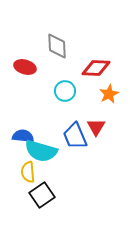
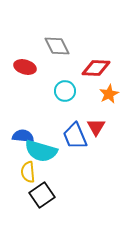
gray diamond: rotated 24 degrees counterclockwise
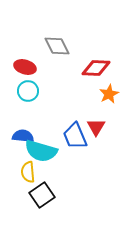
cyan circle: moved 37 px left
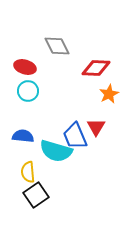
cyan semicircle: moved 15 px right
black square: moved 6 px left
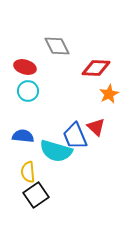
red triangle: rotated 18 degrees counterclockwise
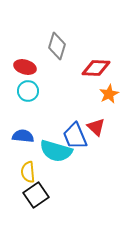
gray diamond: rotated 44 degrees clockwise
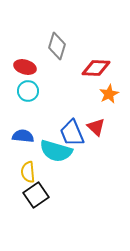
blue trapezoid: moved 3 px left, 3 px up
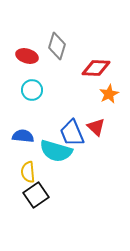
red ellipse: moved 2 px right, 11 px up
cyan circle: moved 4 px right, 1 px up
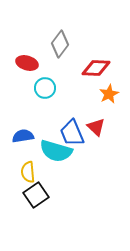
gray diamond: moved 3 px right, 2 px up; rotated 20 degrees clockwise
red ellipse: moved 7 px down
cyan circle: moved 13 px right, 2 px up
blue semicircle: rotated 15 degrees counterclockwise
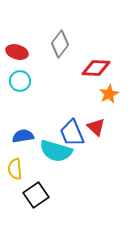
red ellipse: moved 10 px left, 11 px up
cyan circle: moved 25 px left, 7 px up
yellow semicircle: moved 13 px left, 3 px up
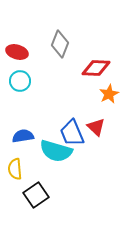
gray diamond: rotated 16 degrees counterclockwise
